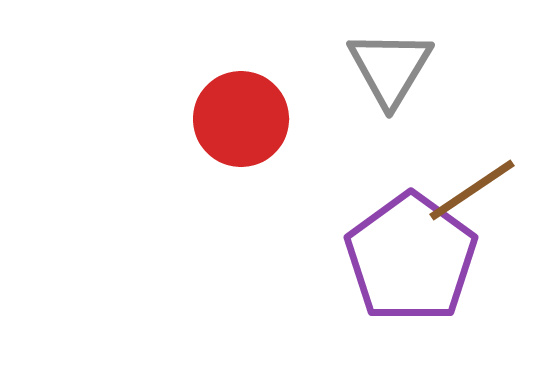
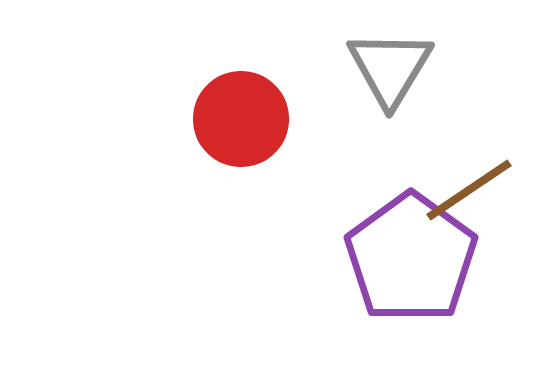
brown line: moved 3 px left
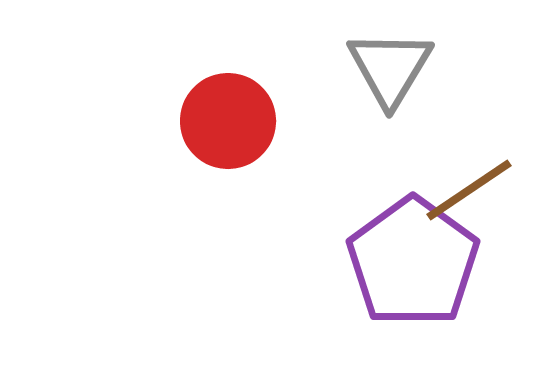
red circle: moved 13 px left, 2 px down
purple pentagon: moved 2 px right, 4 px down
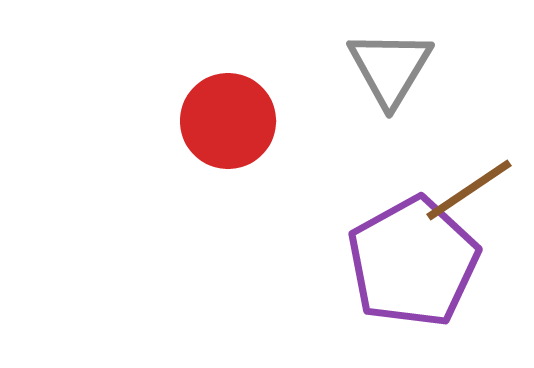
purple pentagon: rotated 7 degrees clockwise
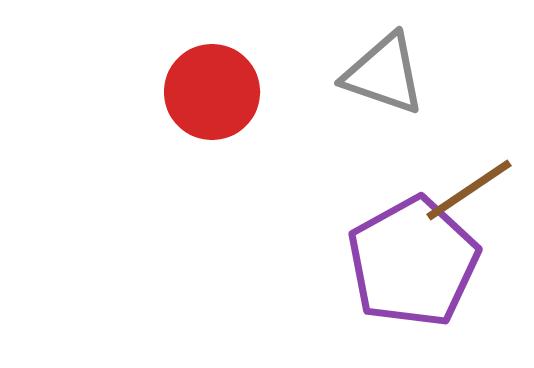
gray triangle: moved 6 px left, 6 px down; rotated 42 degrees counterclockwise
red circle: moved 16 px left, 29 px up
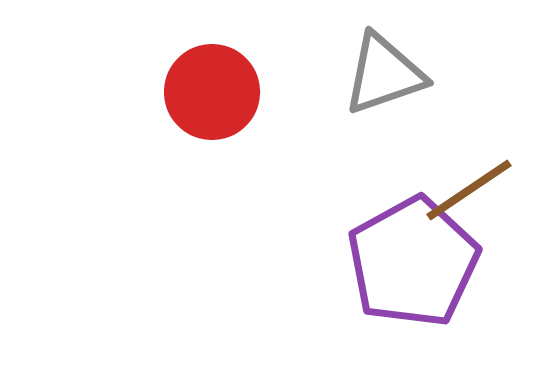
gray triangle: rotated 38 degrees counterclockwise
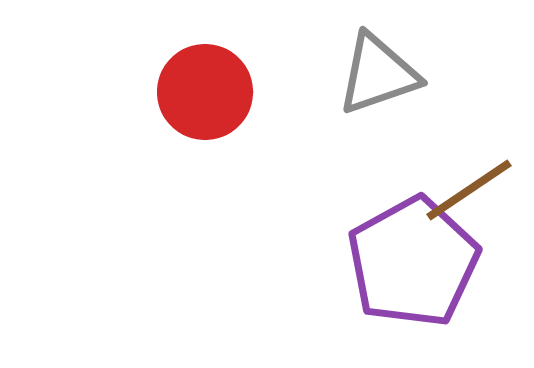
gray triangle: moved 6 px left
red circle: moved 7 px left
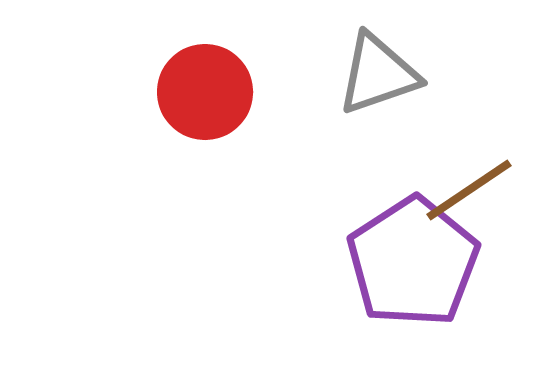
purple pentagon: rotated 4 degrees counterclockwise
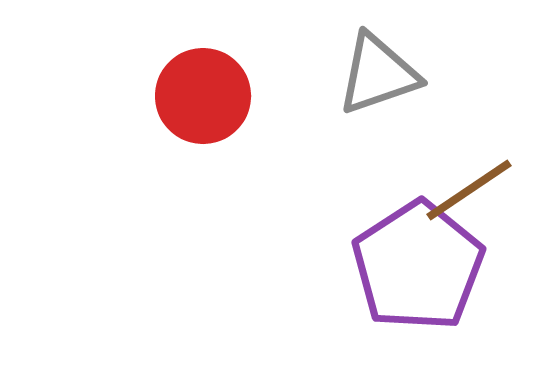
red circle: moved 2 px left, 4 px down
purple pentagon: moved 5 px right, 4 px down
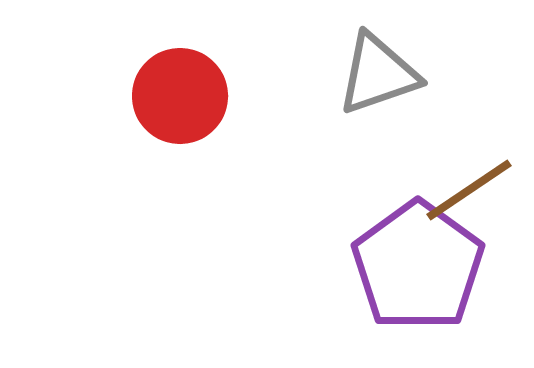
red circle: moved 23 px left
purple pentagon: rotated 3 degrees counterclockwise
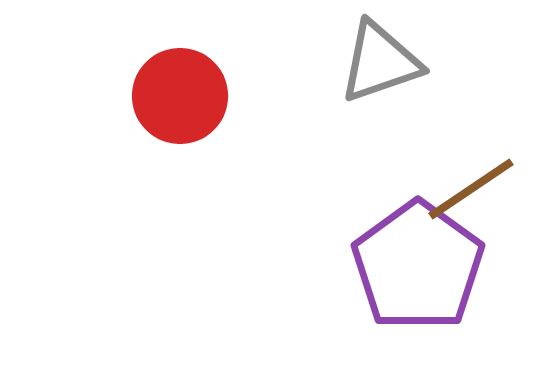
gray triangle: moved 2 px right, 12 px up
brown line: moved 2 px right, 1 px up
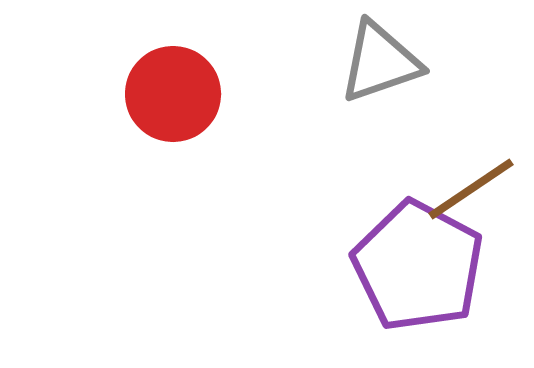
red circle: moved 7 px left, 2 px up
purple pentagon: rotated 8 degrees counterclockwise
